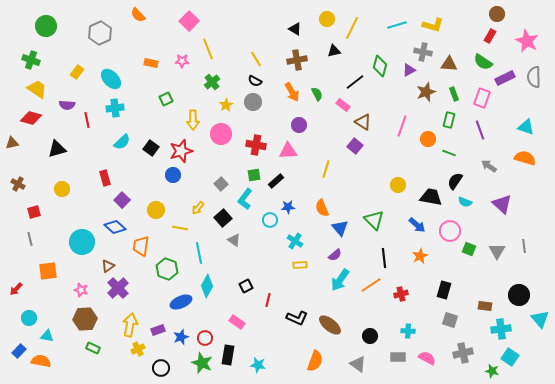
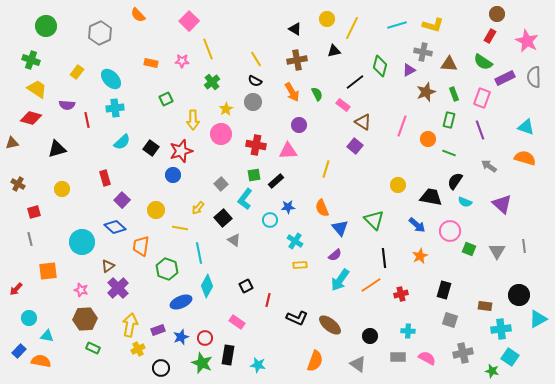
yellow star at (226, 105): moved 4 px down
cyan triangle at (540, 319): moved 2 px left; rotated 42 degrees clockwise
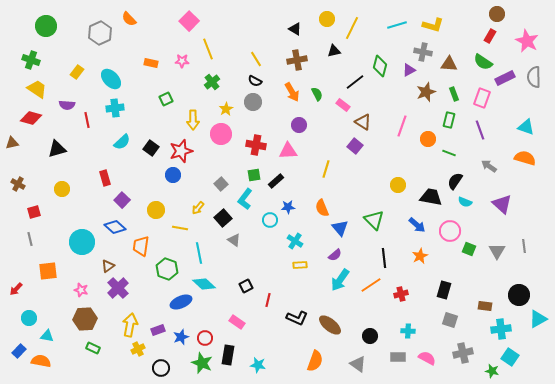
orange semicircle at (138, 15): moved 9 px left, 4 px down
cyan diamond at (207, 286): moved 3 px left, 2 px up; rotated 75 degrees counterclockwise
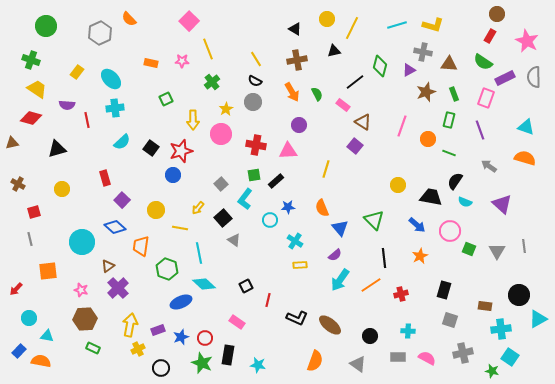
pink rectangle at (482, 98): moved 4 px right
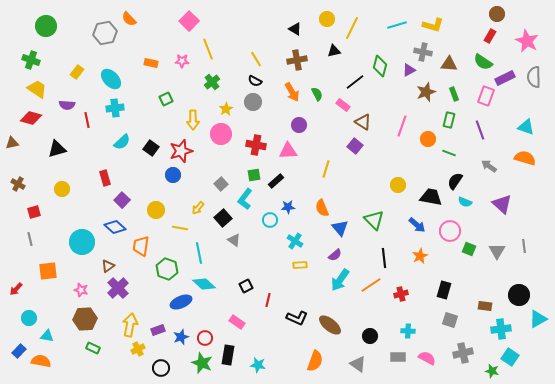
gray hexagon at (100, 33): moved 5 px right; rotated 15 degrees clockwise
pink rectangle at (486, 98): moved 2 px up
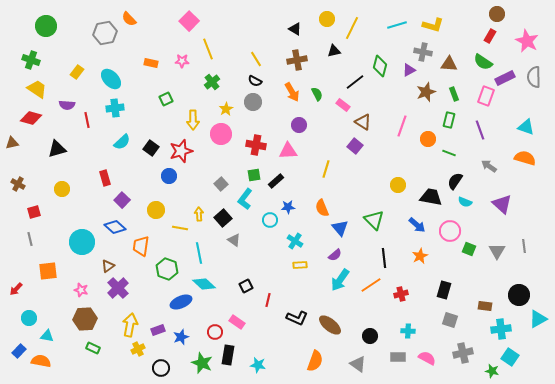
blue circle at (173, 175): moved 4 px left, 1 px down
yellow arrow at (198, 208): moved 1 px right, 6 px down; rotated 136 degrees clockwise
red circle at (205, 338): moved 10 px right, 6 px up
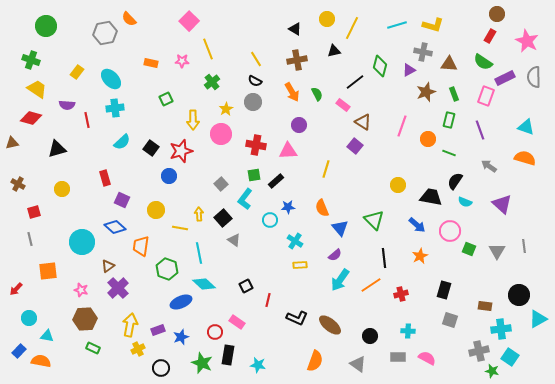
purple square at (122, 200): rotated 21 degrees counterclockwise
gray cross at (463, 353): moved 16 px right, 2 px up
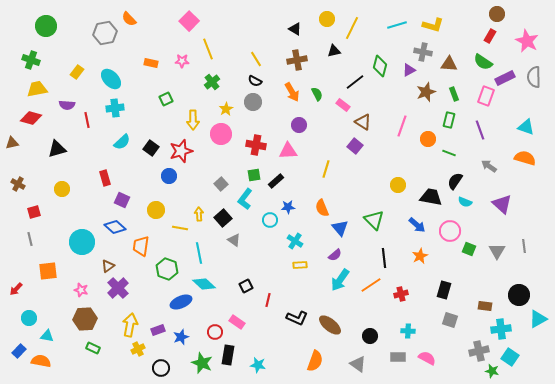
yellow trapezoid at (37, 89): rotated 45 degrees counterclockwise
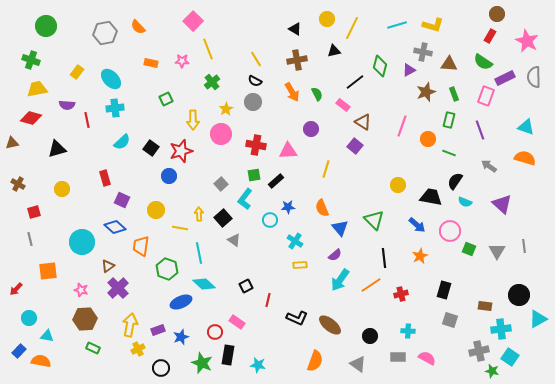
orange semicircle at (129, 19): moved 9 px right, 8 px down
pink square at (189, 21): moved 4 px right
purple circle at (299, 125): moved 12 px right, 4 px down
